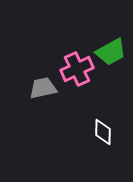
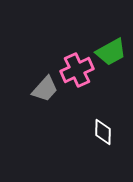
pink cross: moved 1 px down
gray trapezoid: moved 2 px right, 1 px down; rotated 144 degrees clockwise
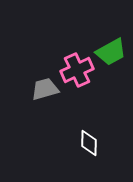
gray trapezoid: rotated 148 degrees counterclockwise
white diamond: moved 14 px left, 11 px down
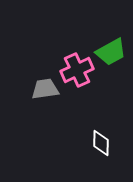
gray trapezoid: rotated 8 degrees clockwise
white diamond: moved 12 px right
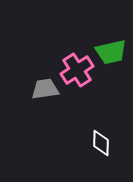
green trapezoid: rotated 16 degrees clockwise
pink cross: rotated 8 degrees counterclockwise
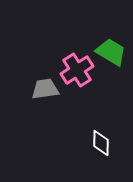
green trapezoid: rotated 136 degrees counterclockwise
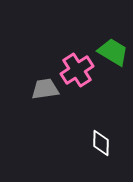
green trapezoid: moved 2 px right
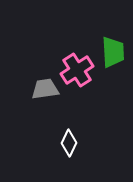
green trapezoid: rotated 56 degrees clockwise
white diamond: moved 32 px left; rotated 24 degrees clockwise
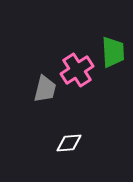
gray trapezoid: rotated 112 degrees clockwise
white diamond: rotated 60 degrees clockwise
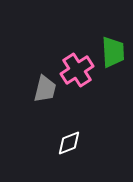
white diamond: rotated 16 degrees counterclockwise
